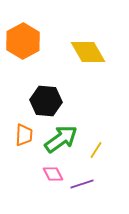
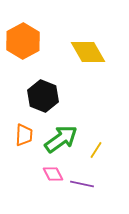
black hexagon: moved 3 px left, 5 px up; rotated 16 degrees clockwise
purple line: rotated 30 degrees clockwise
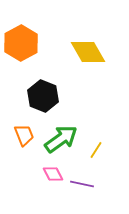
orange hexagon: moved 2 px left, 2 px down
orange trapezoid: rotated 25 degrees counterclockwise
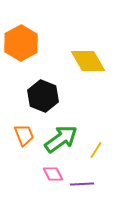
yellow diamond: moved 9 px down
purple line: rotated 15 degrees counterclockwise
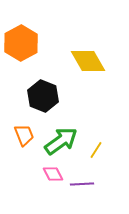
green arrow: moved 2 px down
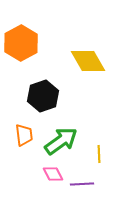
black hexagon: rotated 20 degrees clockwise
orange trapezoid: rotated 15 degrees clockwise
yellow line: moved 3 px right, 4 px down; rotated 36 degrees counterclockwise
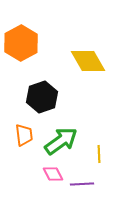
black hexagon: moved 1 px left, 1 px down
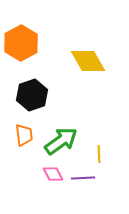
black hexagon: moved 10 px left, 2 px up
purple line: moved 1 px right, 6 px up
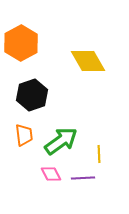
pink diamond: moved 2 px left
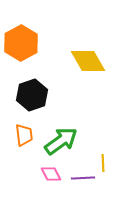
yellow line: moved 4 px right, 9 px down
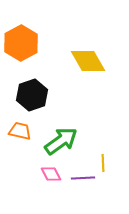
orange trapezoid: moved 4 px left, 4 px up; rotated 70 degrees counterclockwise
